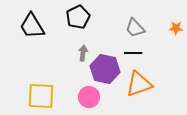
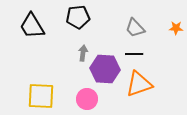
black pentagon: rotated 20 degrees clockwise
black line: moved 1 px right, 1 px down
purple hexagon: rotated 8 degrees counterclockwise
pink circle: moved 2 px left, 2 px down
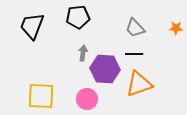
black trapezoid: rotated 52 degrees clockwise
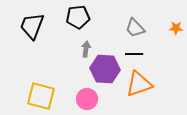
gray arrow: moved 3 px right, 4 px up
yellow square: rotated 12 degrees clockwise
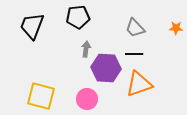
purple hexagon: moved 1 px right, 1 px up
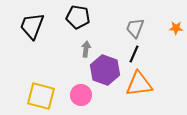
black pentagon: rotated 15 degrees clockwise
gray trapezoid: rotated 65 degrees clockwise
black line: rotated 66 degrees counterclockwise
purple hexagon: moved 1 px left, 2 px down; rotated 16 degrees clockwise
orange triangle: rotated 12 degrees clockwise
pink circle: moved 6 px left, 4 px up
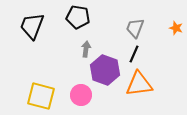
orange star: rotated 16 degrees clockwise
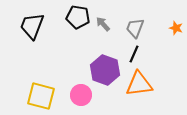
gray arrow: moved 17 px right, 25 px up; rotated 49 degrees counterclockwise
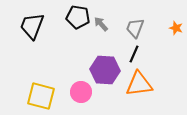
gray arrow: moved 2 px left
purple hexagon: rotated 16 degrees counterclockwise
pink circle: moved 3 px up
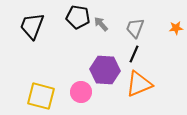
orange star: rotated 24 degrees counterclockwise
orange triangle: rotated 16 degrees counterclockwise
